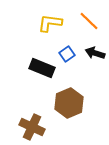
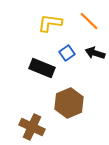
blue square: moved 1 px up
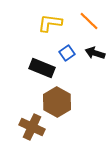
brown hexagon: moved 12 px left, 1 px up; rotated 8 degrees counterclockwise
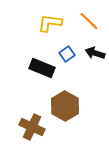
blue square: moved 1 px down
brown hexagon: moved 8 px right, 4 px down
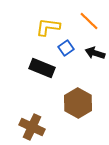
yellow L-shape: moved 2 px left, 4 px down
blue square: moved 1 px left, 6 px up
brown hexagon: moved 13 px right, 3 px up
